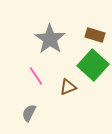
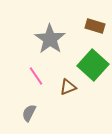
brown rectangle: moved 9 px up
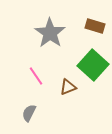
gray star: moved 6 px up
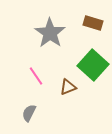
brown rectangle: moved 2 px left, 3 px up
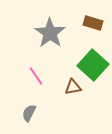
brown triangle: moved 5 px right; rotated 12 degrees clockwise
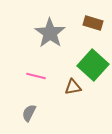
pink line: rotated 42 degrees counterclockwise
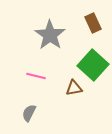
brown rectangle: rotated 48 degrees clockwise
gray star: moved 2 px down
brown triangle: moved 1 px right, 1 px down
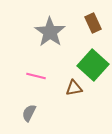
gray star: moved 3 px up
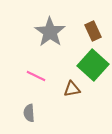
brown rectangle: moved 8 px down
pink line: rotated 12 degrees clockwise
brown triangle: moved 2 px left, 1 px down
gray semicircle: rotated 30 degrees counterclockwise
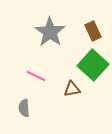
gray semicircle: moved 5 px left, 5 px up
